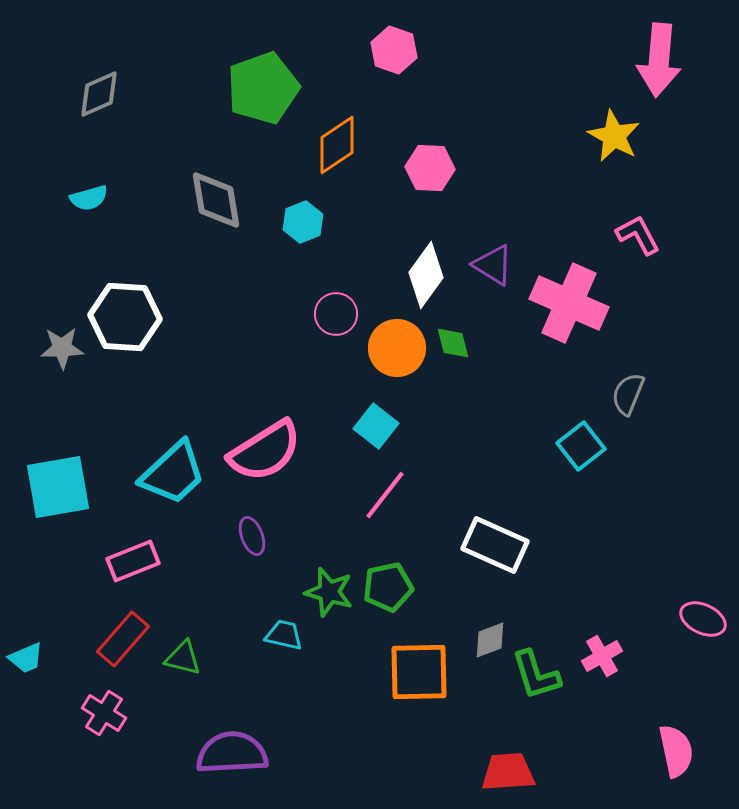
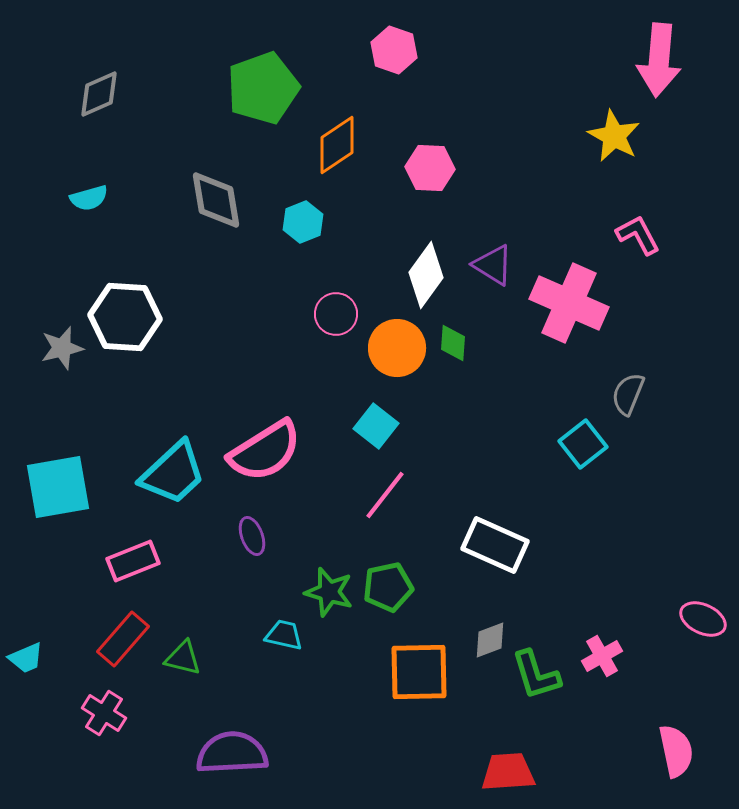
green diamond at (453, 343): rotated 18 degrees clockwise
gray star at (62, 348): rotated 12 degrees counterclockwise
cyan square at (581, 446): moved 2 px right, 2 px up
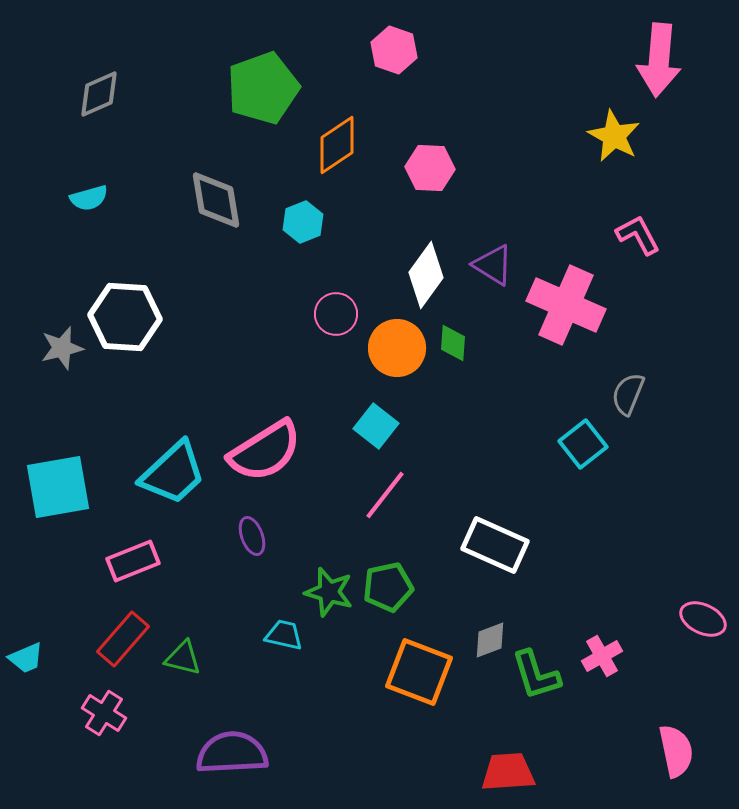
pink cross at (569, 303): moved 3 px left, 2 px down
orange square at (419, 672): rotated 22 degrees clockwise
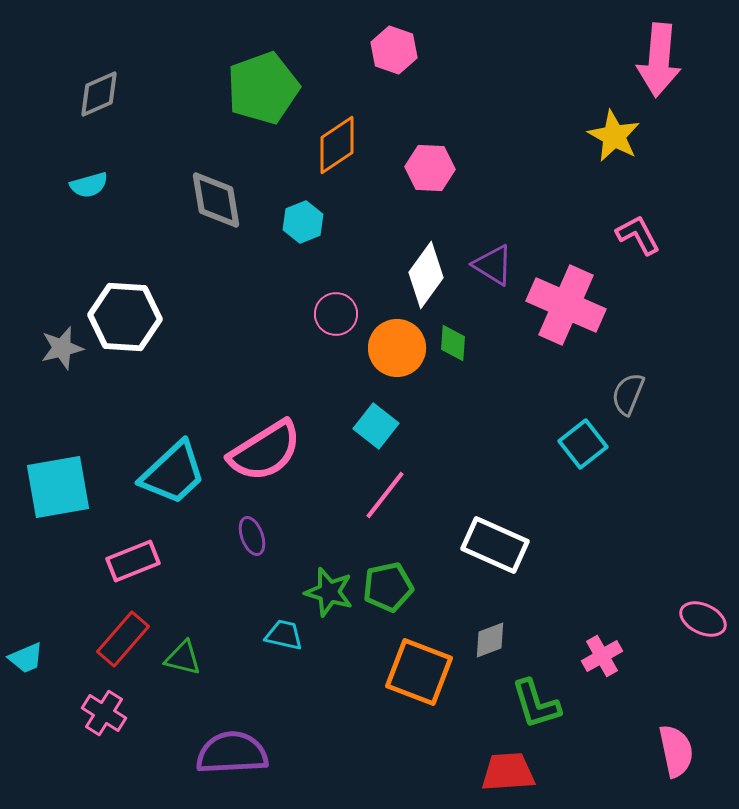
cyan semicircle at (89, 198): moved 13 px up
green L-shape at (536, 675): moved 29 px down
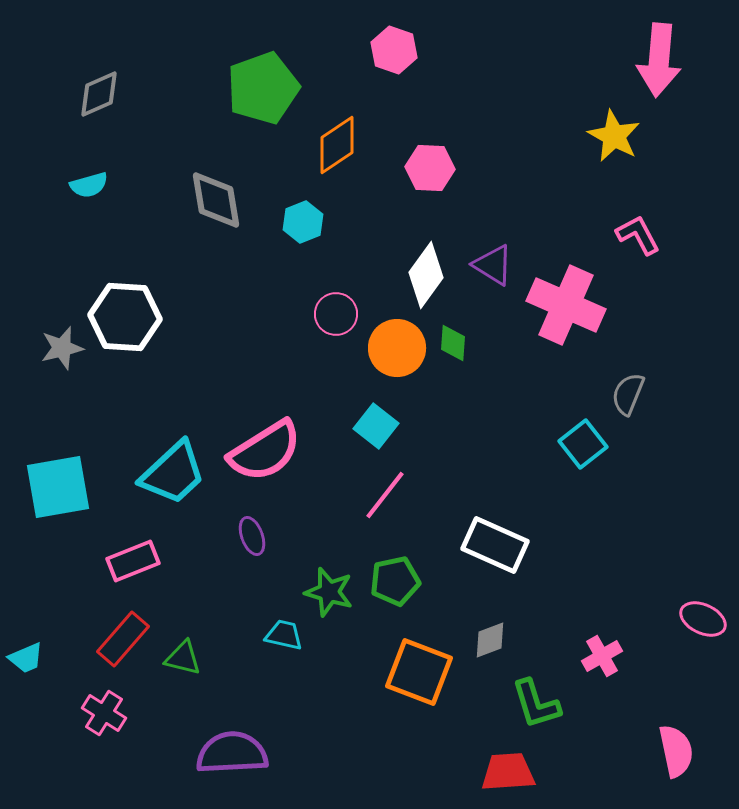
green pentagon at (388, 587): moved 7 px right, 6 px up
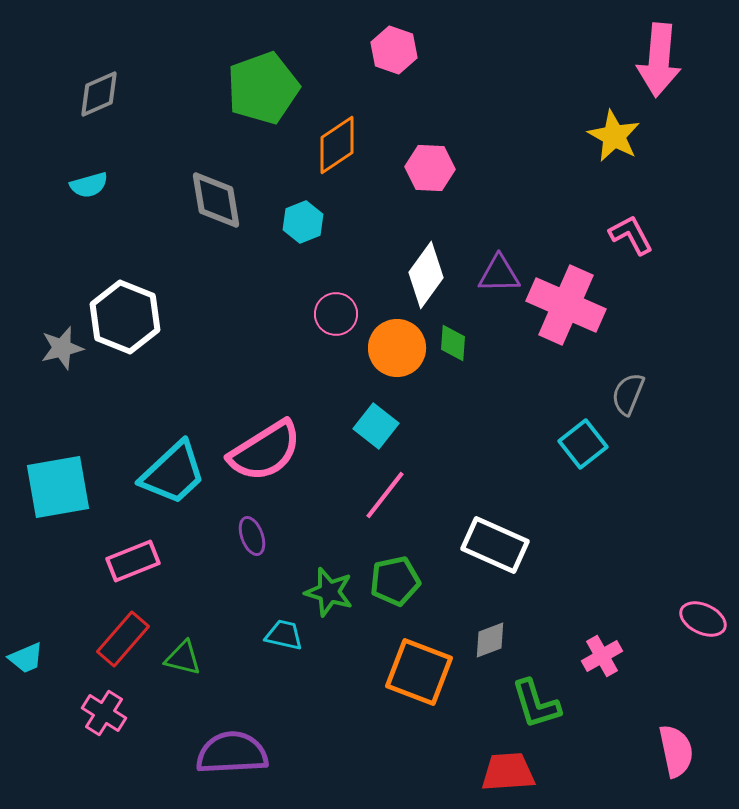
pink L-shape at (638, 235): moved 7 px left
purple triangle at (493, 265): moved 6 px right, 9 px down; rotated 33 degrees counterclockwise
white hexagon at (125, 317): rotated 18 degrees clockwise
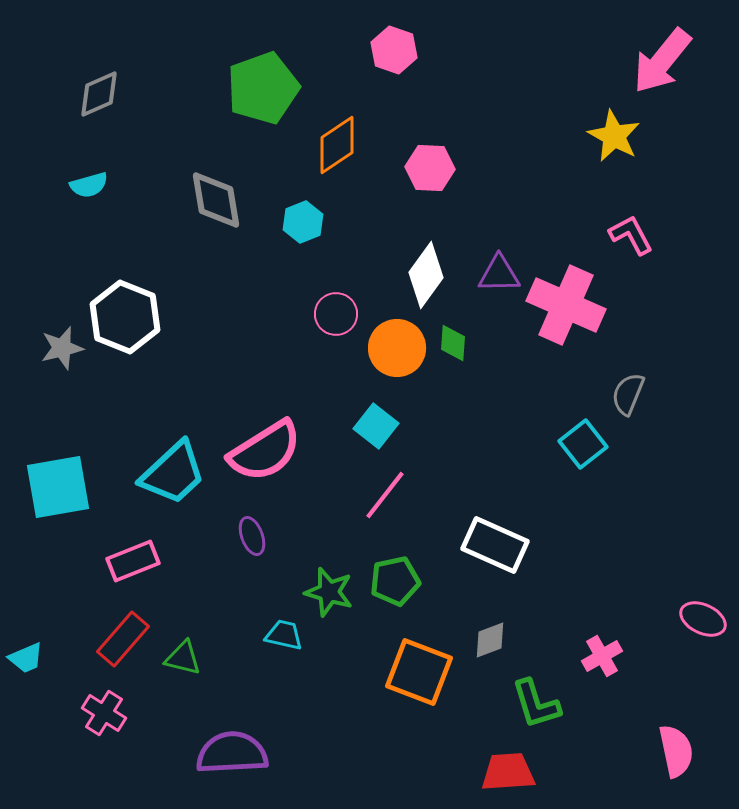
pink arrow at (659, 60): moved 3 px right, 1 px down; rotated 34 degrees clockwise
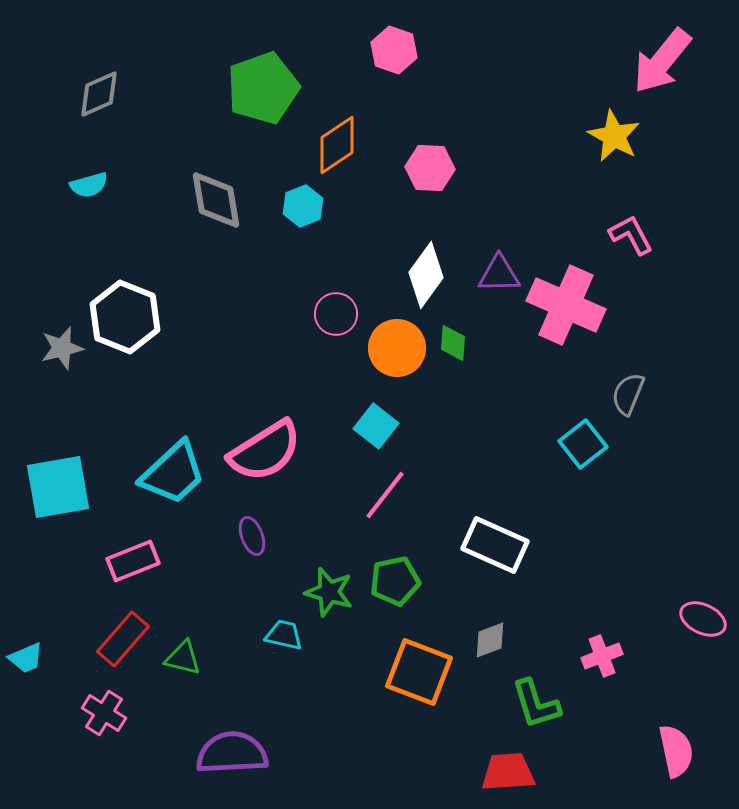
cyan hexagon at (303, 222): moved 16 px up
pink cross at (602, 656): rotated 9 degrees clockwise
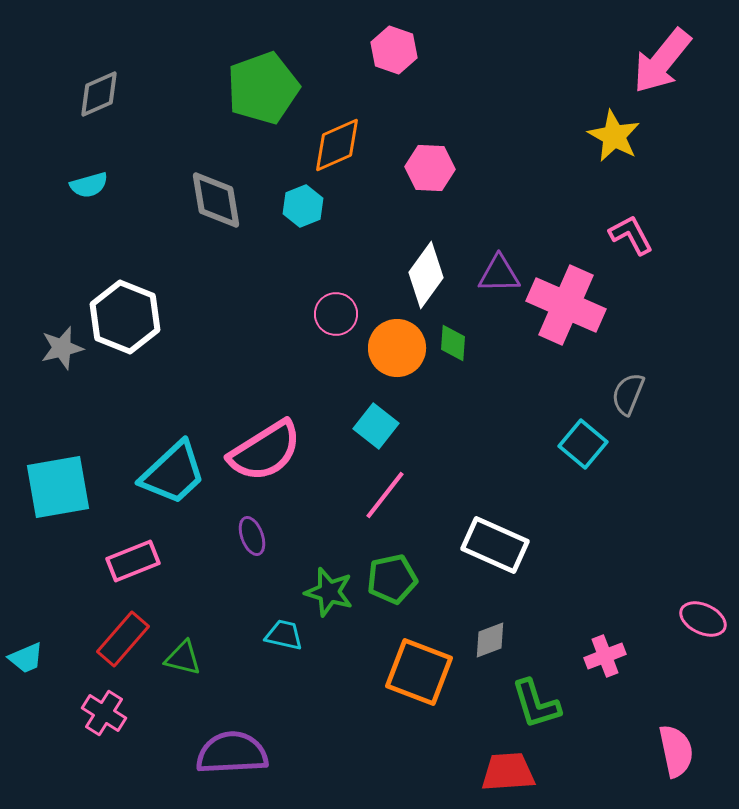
orange diamond at (337, 145): rotated 10 degrees clockwise
cyan square at (583, 444): rotated 12 degrees counterclockwise
green pentagon at (395, 581): moved 3 px left, 2 px up
pink cross at (602, 656): moved 3 px right
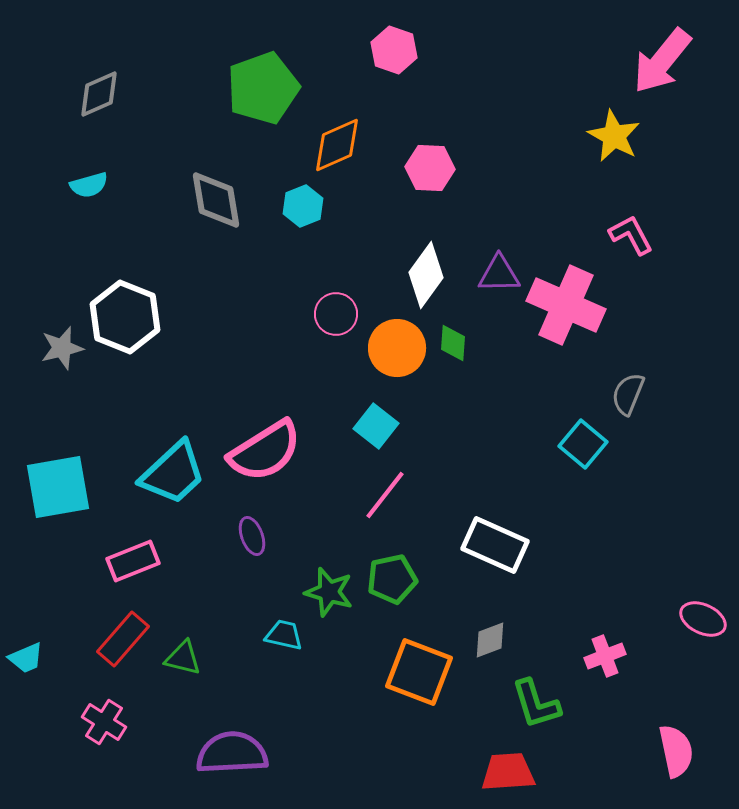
pink cross at (104, 713): moved 9 px down
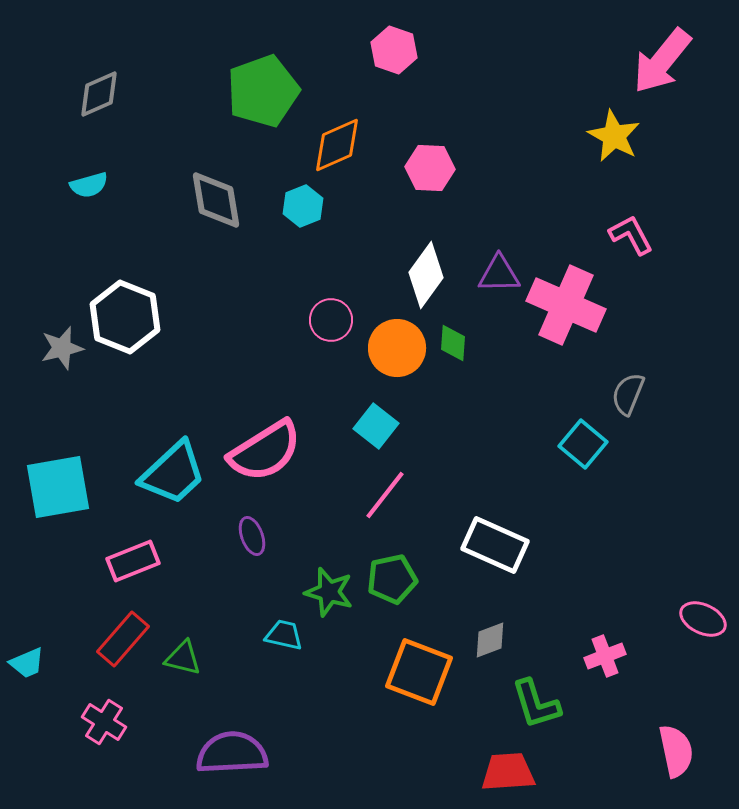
green pentagon at (263, 88): moved 3 px down
pink circle at (336, 314): moved 5 px left, 6 px down
cyan trapezoid at (26, 658): moved 1 px right, 5 px down
